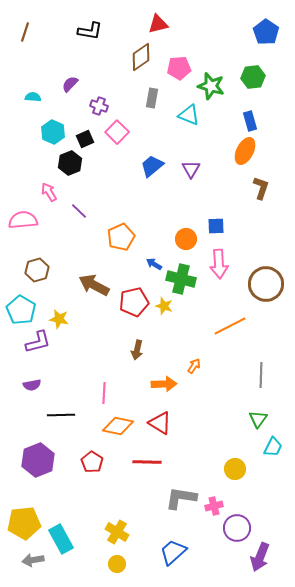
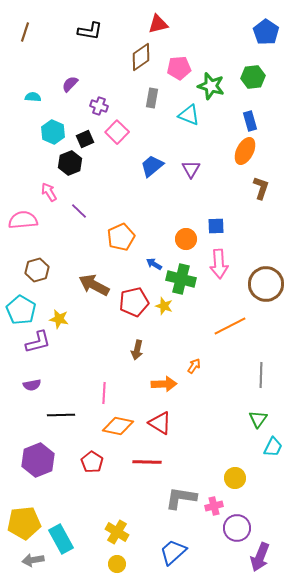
yellow circle at (235, 469): moved 9 px down
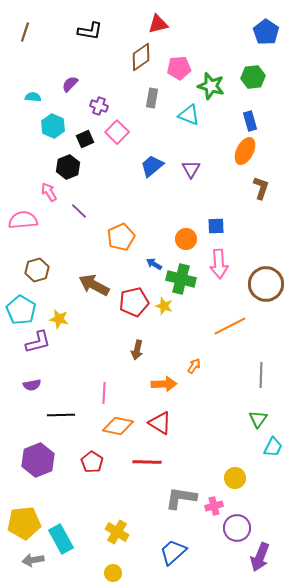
cyan hexagon at (53, 132): moved 6 px up
black hexagon at (70, 163): moved 2 px left, 4 px down
yellow circle at (117, 564): moved 4 px left, 9 px down
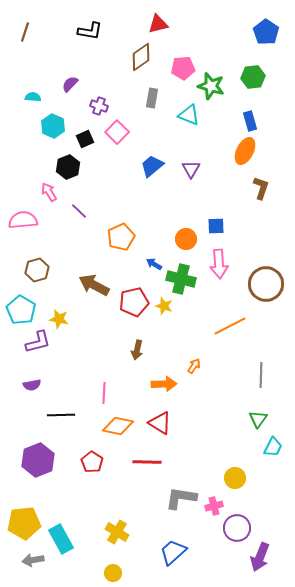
pink pentagon at (179, 68): moved 4 px right
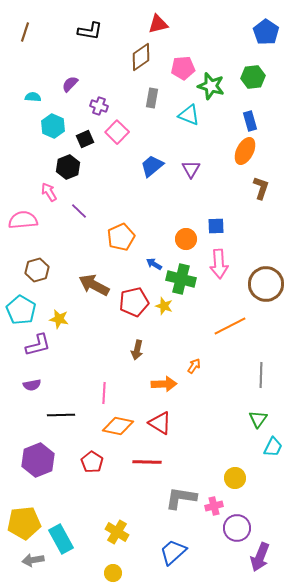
purple L-shape at (38, 342): moved 3 px down
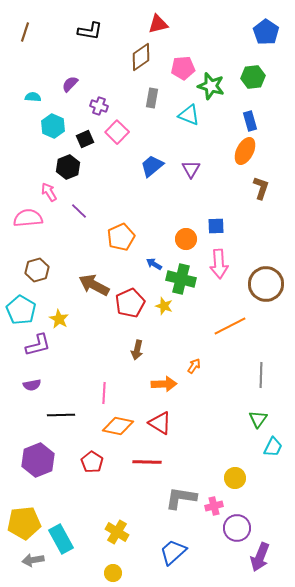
pink semicircle at (23, 220): moved 5 px right, 2 px up
red pentagon at (134, 302): moved 4 px left, 1 px down; rotated 12 degrees counterclockwise
yellow star at (59, 319): rotated 18 degrees clockwise
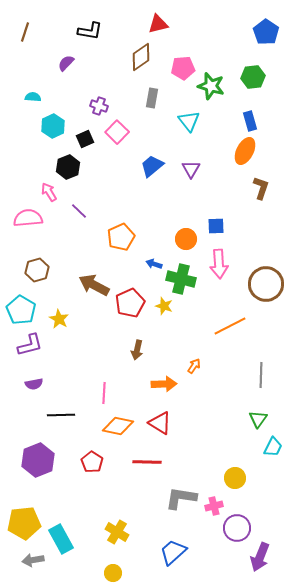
purple semicircle at (70, 84): moved 4 px left, 21 px up
cyan triangle at (189, 115): moved 6 px down; rotated 30 degrees clockwise
cyan hexagon at (53, 126): rotated 10 degrees clockwise
blue arrow at (154, 264): rotated 14 degrees counterclockwise
purple L-shape at (38, 345): moved 8 px left
purple semicircle at (32, 385): moved 2 px right, 1 px up
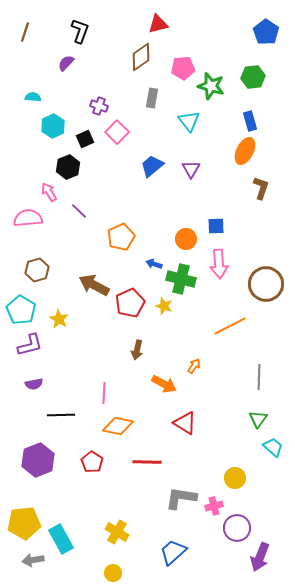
black L-shape at (90, 31): moved 10 px left; rotated 80 degrees counterclockwise
gray line at (261, 375): moved 2 px left, 2 px down
orange arrow at (164, 384): rotated 30 degrees clockwise
red triangle at (160, 423): moved 25 px right
cyan trapezoid at (273, 447): rotated 75 degrees counterclockwise
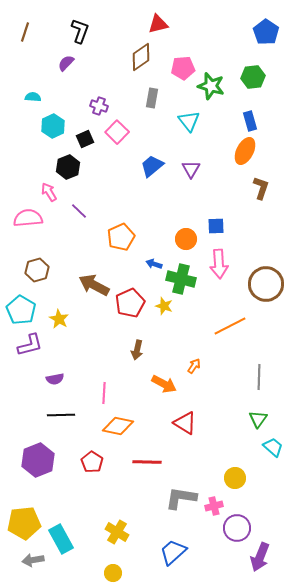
purple semicircle at (34, 384): moved 21 px right, 5 px up
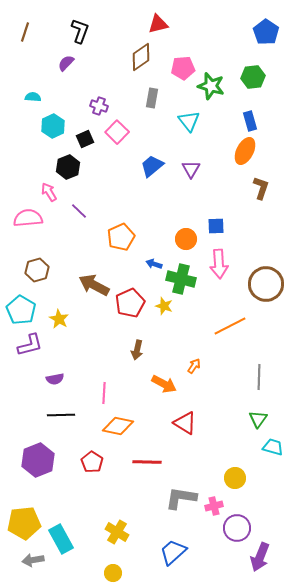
cyan trapezoid at (273, 447): rotated 25 degrees counterclockwise
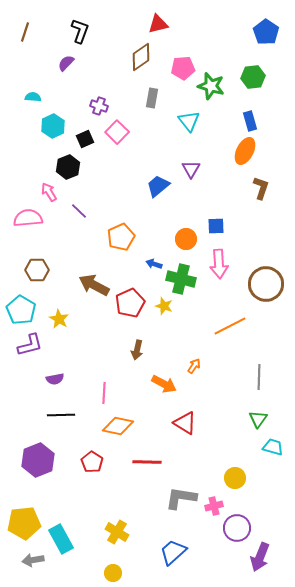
blue trapezoid at (152, 166): moved 6 px right, 20 px down
brown hexagon at (37, 270): rotated 15 degrees clockwise
